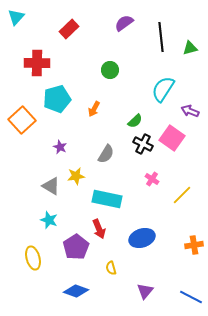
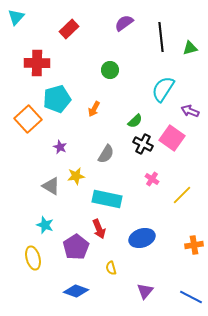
orange square: moved 6 px right, 1 px up
cyan star: moved 4 px left, 5 px down
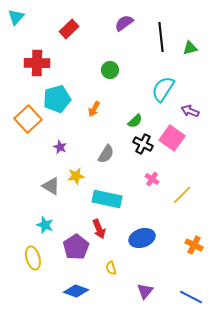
orange cross: rotated 36 degrees clockwise
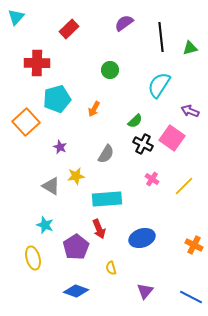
cyan semicircle: moved 4 px left, 4 px up
orange square: moved 2 px left, 3 px down
yellow line: moved 2 px right, 9 px up
cyan rectangle: rotated 16 degrees counterclockwise
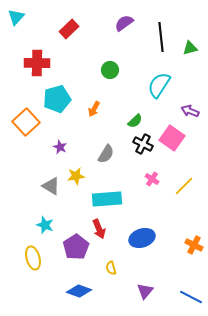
blue diamond: moved 3 px right
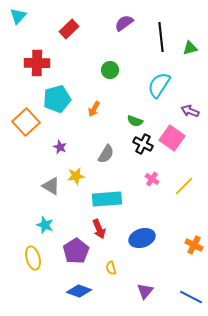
cyan triangle: moved 2 px right, 1 px up
green semicircle: rotated 63 degrees clockwise
purple pentagon: moved 4 px down
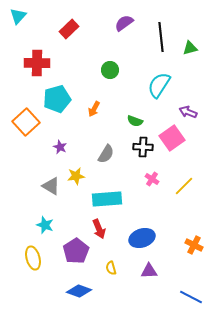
purple arrow: moved 2 px left, 1 px down
pink square: rotated 20 degrees clockwise
black cross: moved 3 px down; rotated 24 degrees counterclockwise
purple triangle: moved 4 px right, 20 px up; rotated 48 degrees clockwise
